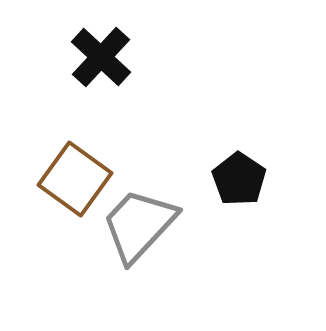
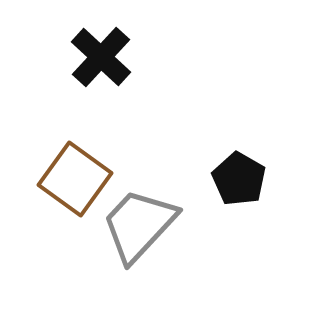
black pentagon: rotated 4 degrees counterclockwise
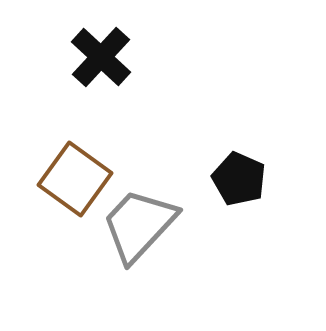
black pentagon: rotated 6 degrees counterclockwise
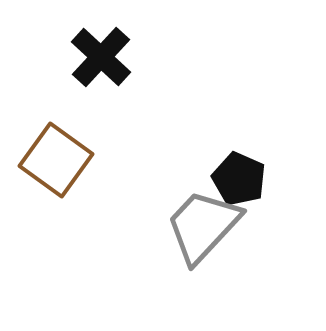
brown square: moved 19 px left, 19 px up
gray trapezoid: moved 64 px right, 1 px down
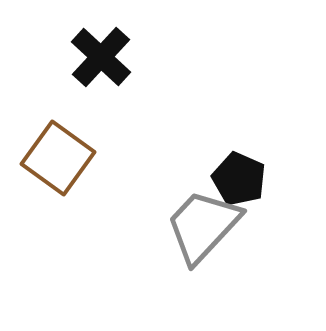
brown square: moved 2 px right, 2 px up
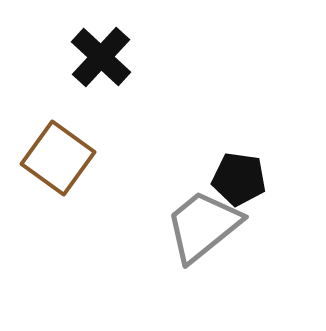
black pentagon: rotated 16 degrees counterclockwise
gray trapezoid: rotated 8 degrees clockwise
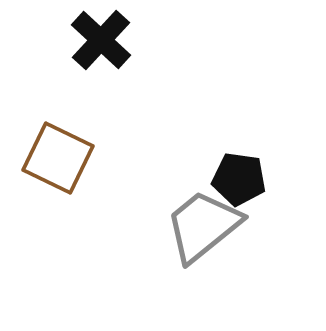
black cross: moved 17 px up
brown square: rotated 10 degrees counterclockwise
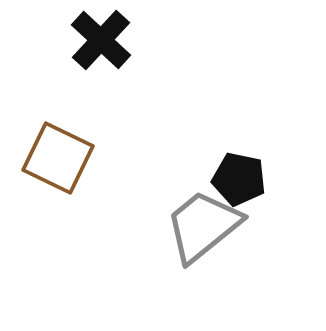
black pentagon: rotated 4 degrees clockwise
